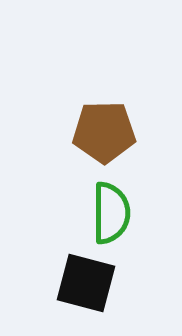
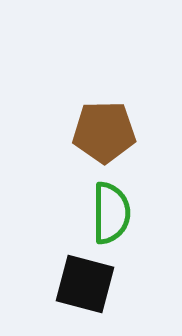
black square: moved 1 px left, 1 px down
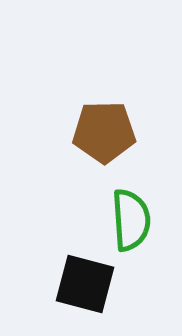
green semicircle: moved 20 px right, 7 px down; rotated 4 degrees counterclockwise
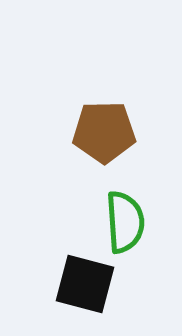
green semicircle: moved 6 px left, 2 px down
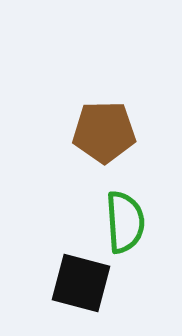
black square: moved 4 px left, 1 px up
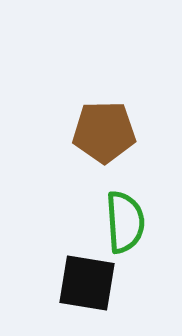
black square: moved 6 px right; rotated 6 degrees counterclockwise
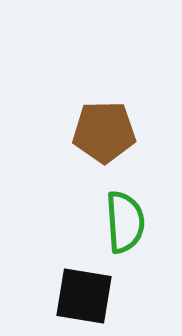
black square: moved 3 px left, 13 px down
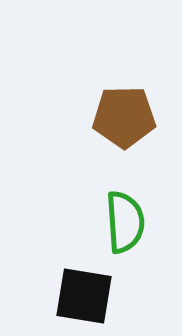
brown pentagon: moved 20 px right, 15 px up
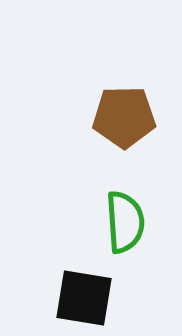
black square: moved 2 px down
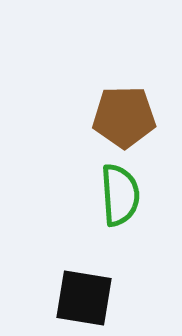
green semicircle: moved 5 px left, 27 px up
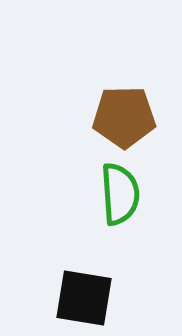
green semicircle: moved 1 px up
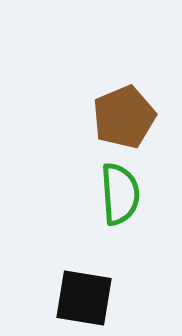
brown pentagon: rotated 22 degrees counterclockwise
